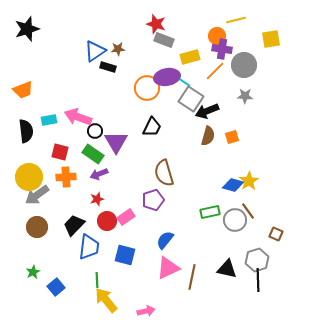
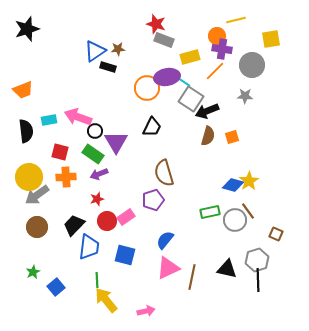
gray circle at (244, 65): moved 8 px right
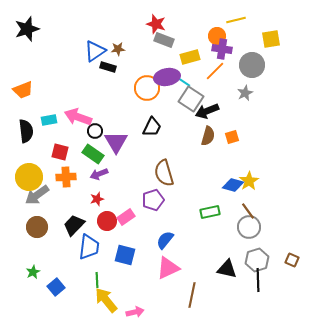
gray star at (245, 96): moved 3 px up; rotated 28 degrees counterclockwise
gray circle at (235, 220): moved 14 px right, 7 px down
brown square at (276, 234): moved 16 px right, 26 px down
brown line at (192, 277): moved 18 px down
pink arrow at (146, 311): moved 11 px left, 1 px down
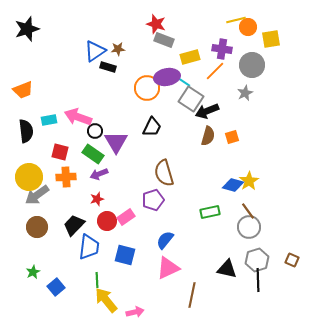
orange circle at (217, 36): moved 31 px right, 9 px up
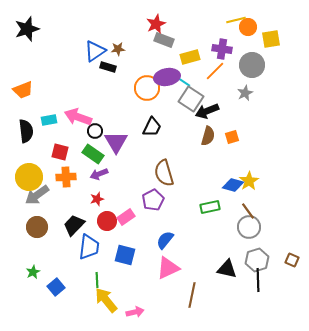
red star at (156, 24): rotated 30 degrees clockwise
purple pentagon at (153, 200): rotated 10 degrees counterclockwise
green rectangle at (210, 212): moved 5 px up
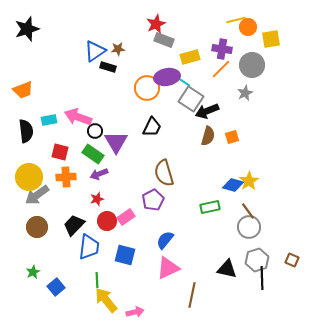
orange line at (215, 71): moved 6 px right, 2 px up
black line at (258, 280): moved 4 px right, 2 px up
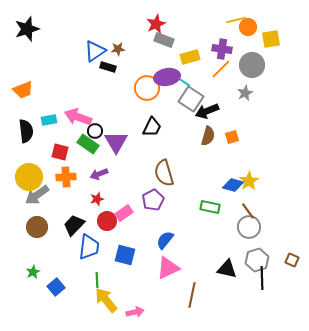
green rectangle at (93, 154): moved 5 px left, 10 px up
green rectangle at (210, 207): rotated 24 degrees clockwise
pink rectangle at (126, 217): moved 2 px left, 4 px up
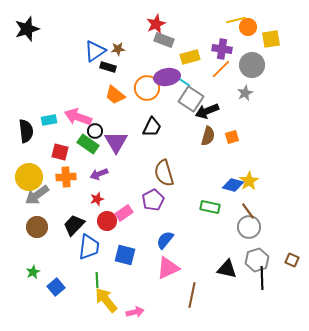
orange trapezoid at (23, 90): moved 92 px right, 5 px down; rotated 60 degrees clockwise
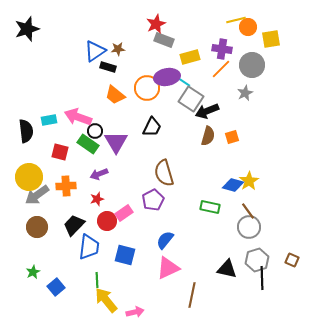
orange cross at (66, 177): moved 9 px down
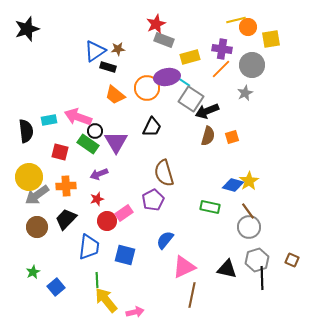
black trapezoid at (74, 225): moved 8 px left, 6 px up
pink triangle at (168, 268): moved 16 px right, 1 px up
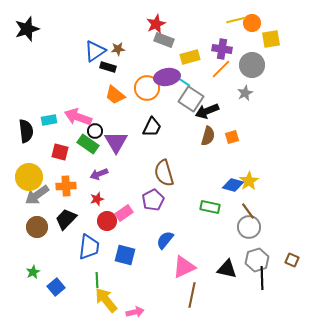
orange circle at (248, 27): moved 4 px right, 4 px up
